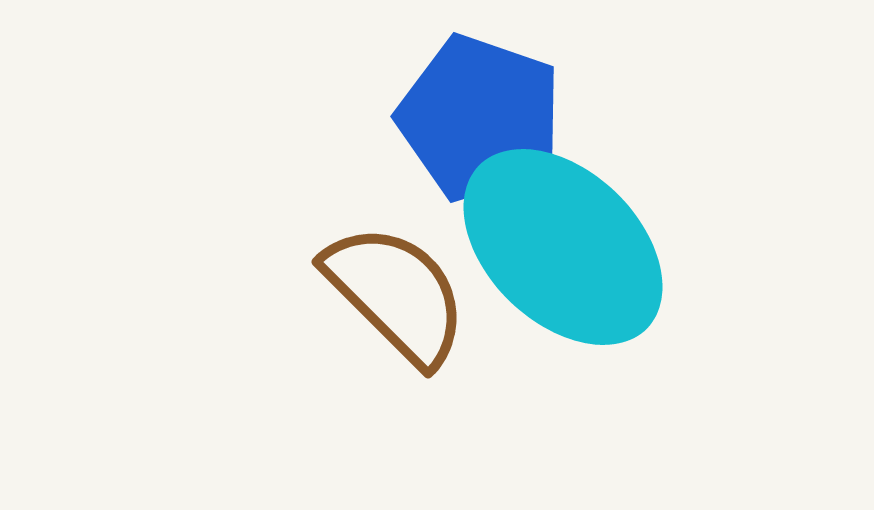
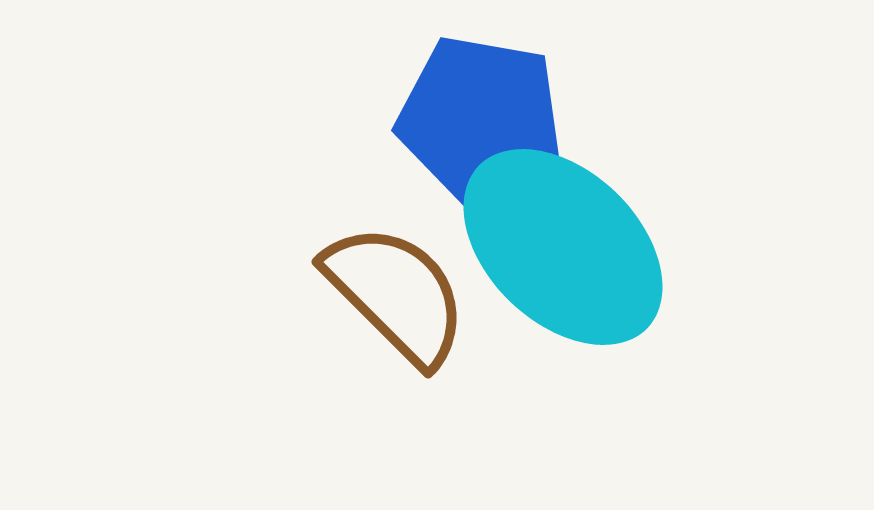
blue pentagon: rotated 9 degrees counterclockwise
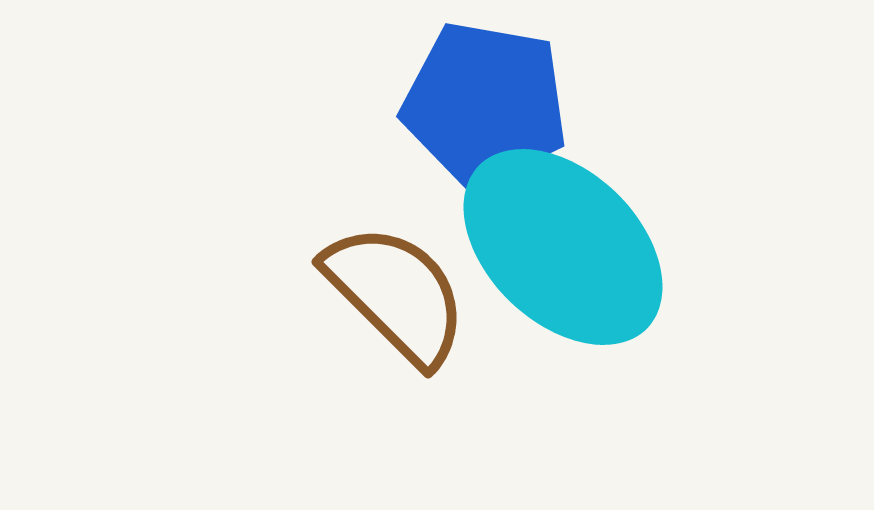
blue pentagon: moved 5 px right, 14 px up
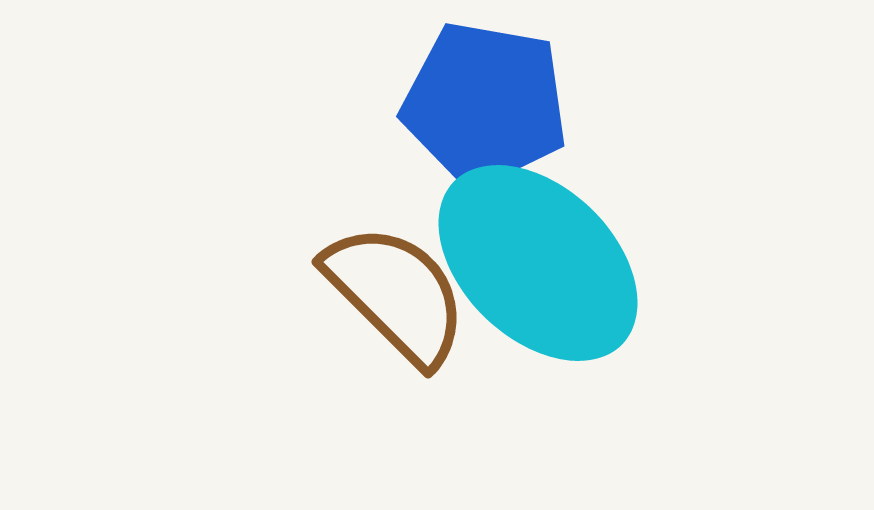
cyan ellipse: moved 25 px left, 16 px down
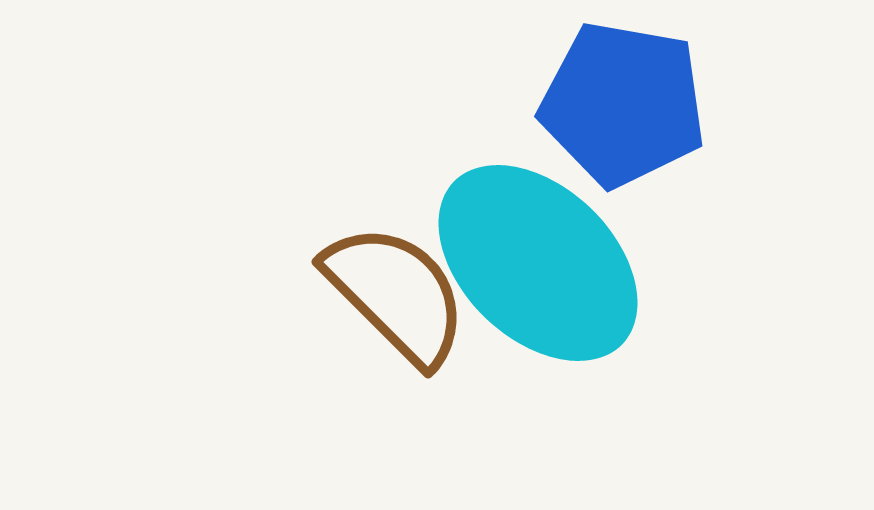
blue pentagon: moved 138 px right
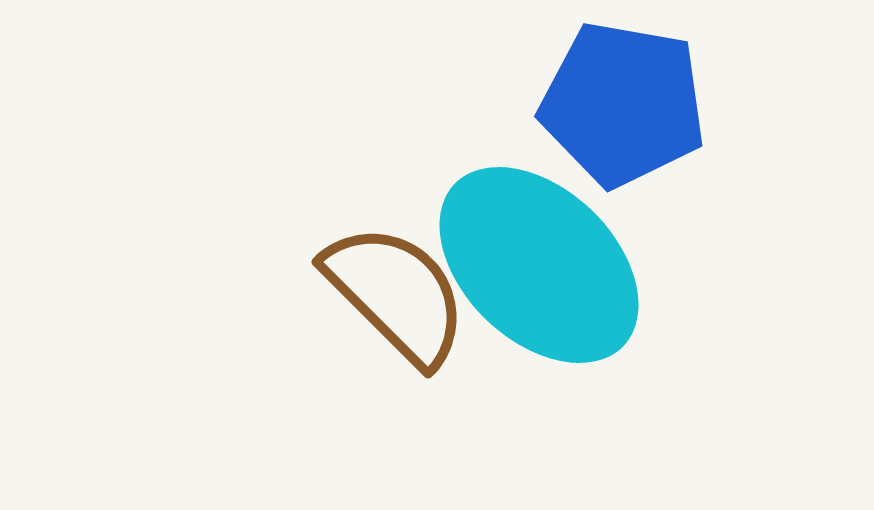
cyan ellipse: moved 1 px right, 2 px down
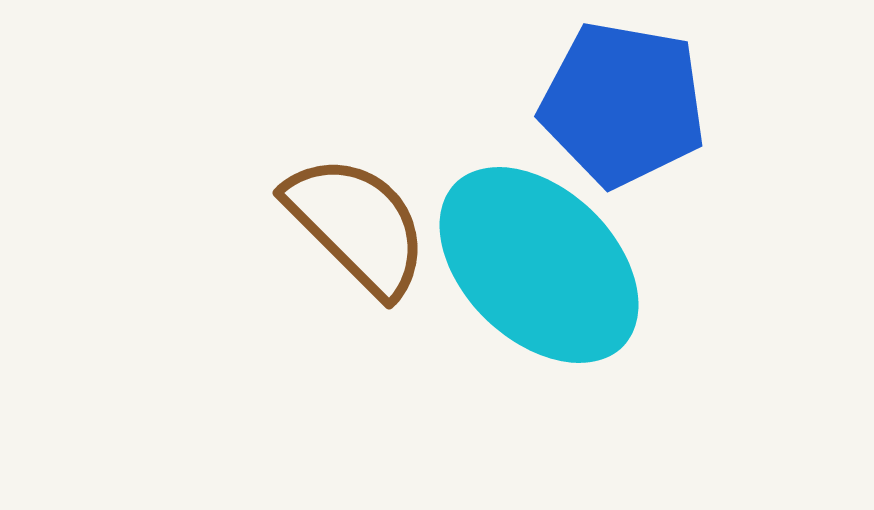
brown semicircle: moved 39 px left, 69 px up
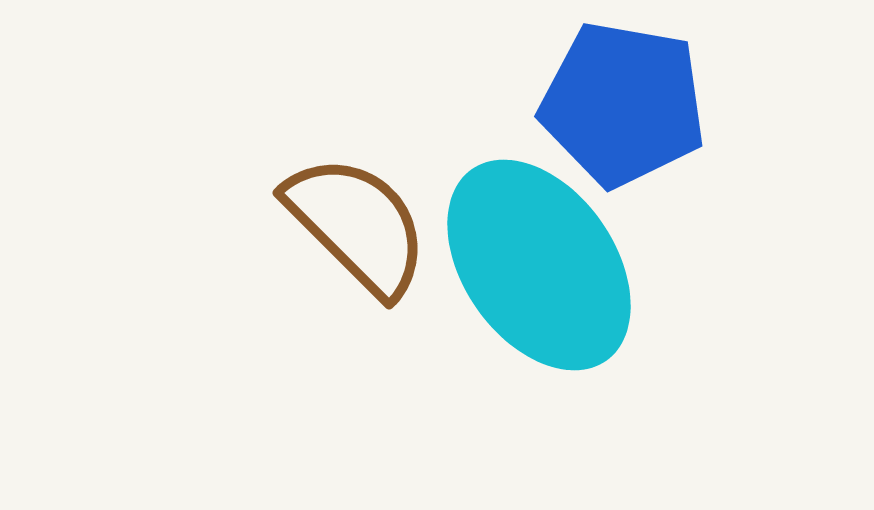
cyan ellipse: rotated 11 degrees clockwise
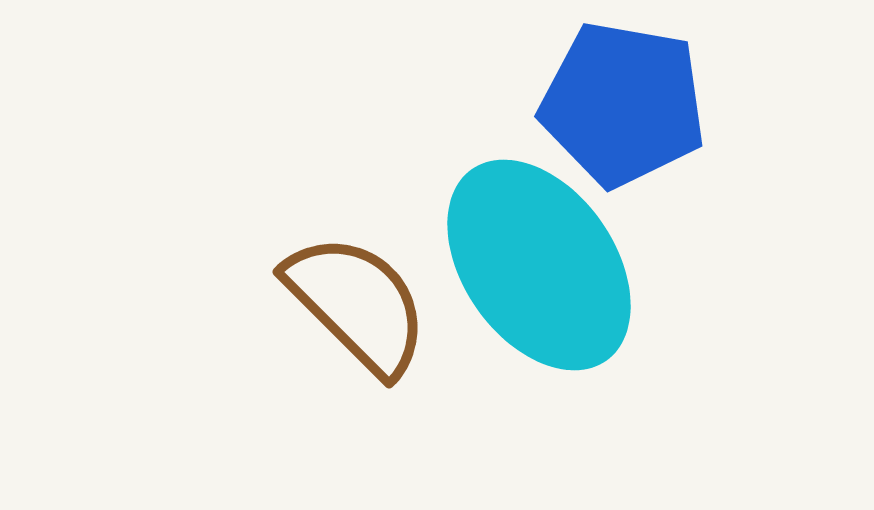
brown semicircle: moved 79 px down
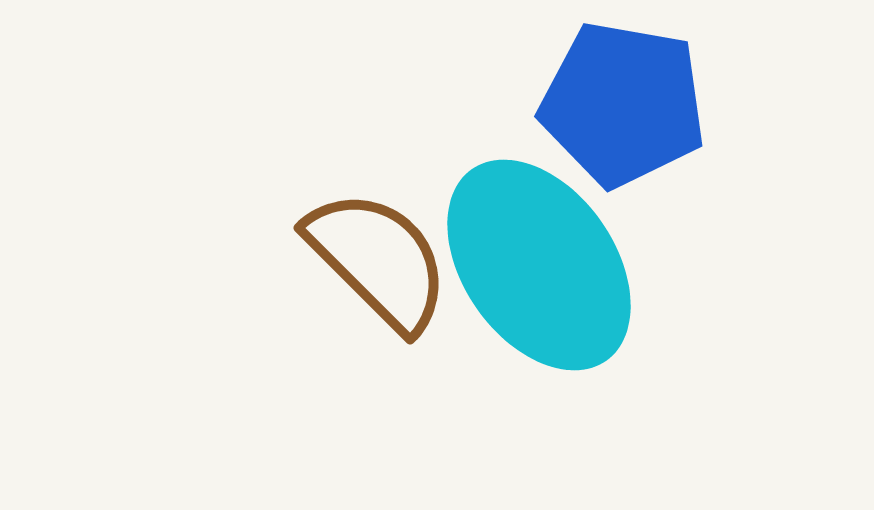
brown semicircle: moved 21 px right, 44 px up
